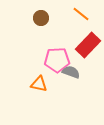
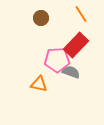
orange line: rotated 18 degrees clockwise
red rectangle: moved 12 px left
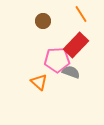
brown circle: moved 2 px right, 3 px down
orange triangle: moved 2 px up; rotated 30 degrees clockwise
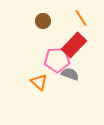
orange line: moved 4 px down
red rectangle: moved 2 px left
gray semicircle: moved 1 px left, 2 px down
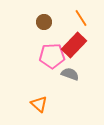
brown circle: moved 1 px right, 1 px down
pink pentagon: moved 5 px left, 4 px up
orange triangle: moved 22 px down
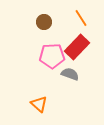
red rectangle: moved 3 px right, 2 px down
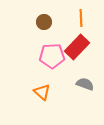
orange line: rotated 30 degrees clockwise
gray semicircle: moved 15 px right, 10 px down
orange triangle: moved 3 px right, 12 px up
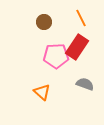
orange line: rotated 24 degrees counterclockwise
red rectangle: rotated 10 degrees counterclockwise
pink pentagon: moved 4 px right
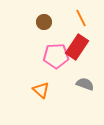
orange triangle: moved 1 px left, 2 px up
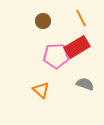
brown circle: moved 1 px left, 1 px up
red rectangle: rotated 25 degrees clockwise
